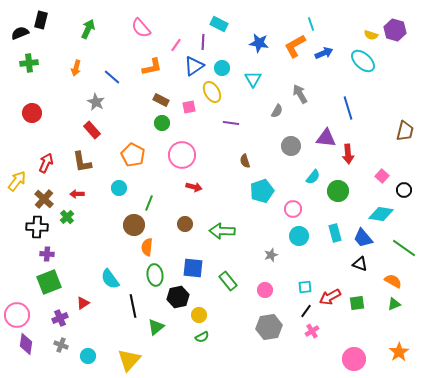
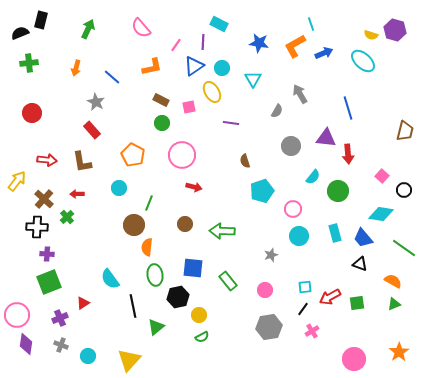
red arrow at (46, 163): moved 1 px right, 3 px up; rotated 72 degrees clockwise
black line at (306, 311): moved 3 px left, 2 px up
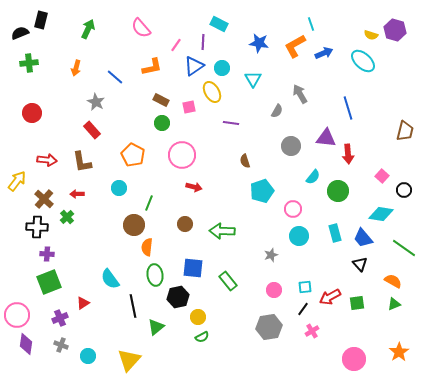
blue line at (112, 77): moved 3 px right
black triangle at (360, 264): rotated 28 degrees clockwise
pink circle at (265, 290): moved 9 px right
yellow circle at (199, 315): moved 1 px left, 2 px down
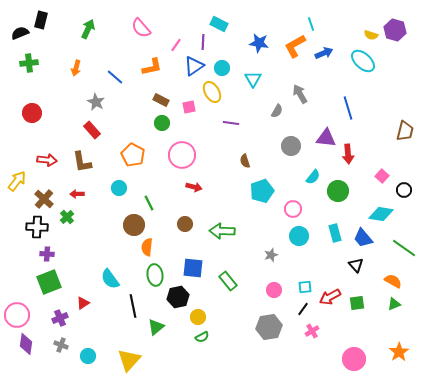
green line at (149, 203): rotated 49 degrees counterclockwise
black triangle at (360, 264): moved 4 px left, 1 px down
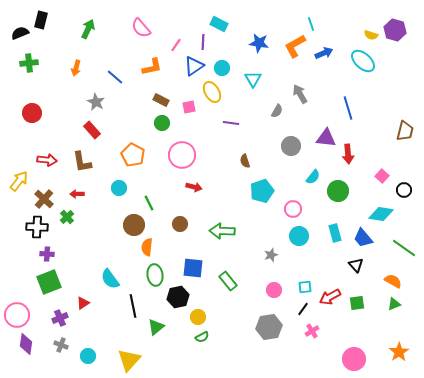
yellow arrow at (17, 181): moved 2 px right
brown circle at (185, 224): moved 5 px left
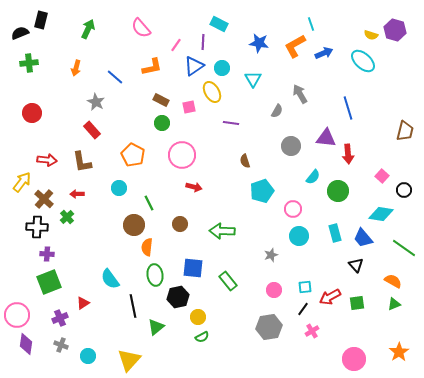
yellow arrow at (19, 181): moved 3 px right, 1 px down
